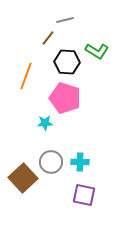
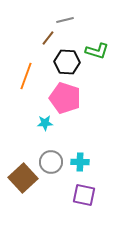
green L-shape: rotated 15 degrees counterclockwise
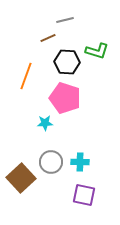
brown line: rotated 28 degrees clockwise
brown square: moved 2 px left
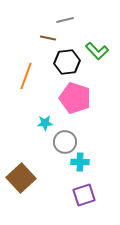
brown line: rotated 35 degrees clockwise
green L-shape: rotated 30 degrees clockwise
black hexagon: rotated 10 degrees counterclockwise
pink pentagon: moved 10 px right
gray circle: moved 14 px right, 20 px up
purple square: rotated 30 degrees counterclockwise
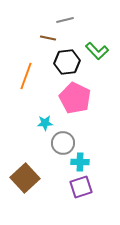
pink pentagon: rotated 8 degrees clockwise
gray circle: moved 2 px left, 1 px down
brown square: moved 4 px right
purple square: moved 3 px left, 8 px up
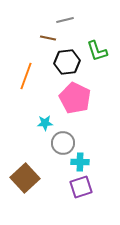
green L-shape: rotated 25 degrees clockwise
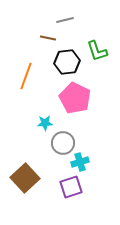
cyan cross: rotated 18 degrees counterclockwise
purple square: moved 10 px left
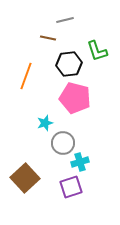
black hexagon: moved 2 px right, 2 px down
pink pentagon: rotated 12 degrees counterclockwise
cyan star: rotated 14 degrees counterclockwise
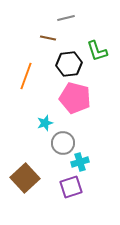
gray line: moved 1 px right, 2 px up
